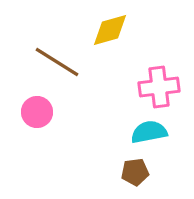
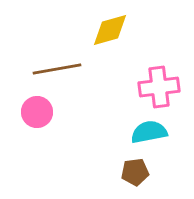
brown line: moved 7 px down; rotated 42 degrees counterclockwise
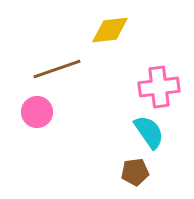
yellow diamond: rotated 9 degrees clockwise
brown line: rotated 9 degrees counterclockwise
cyan semicircle: rotated 66 degrees clockwise
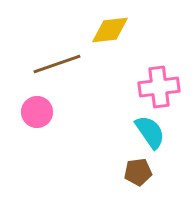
brown line: moved 5 px up
cyan semicircle: moved 1 px right
brown pentagon: moved 3 px right
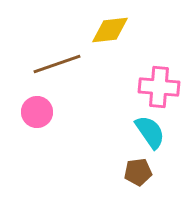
pink cross: rotated 12 degrees clockwise
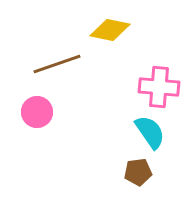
yellow diamond: rotated 18 degrees clockwise
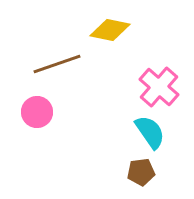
pink cross: rotated 36 degrees clockwise
brown pentagon: moved 3 px right
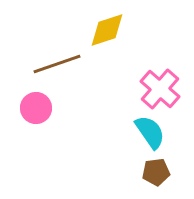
yellow diamond: moved 3 px left; rotated 30 degrees counterclockwise
pink cross: moved 1 px right, 2 px down
pink circle: moved 1 px left, 4 px up
brown pentagon: moved 15 px right
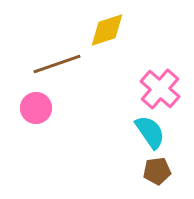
brown pentagon: moved 1 px right, 1 px up
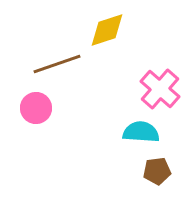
cyan semicircle: moved 9 px left; rotated 51 degrees counterclockwise
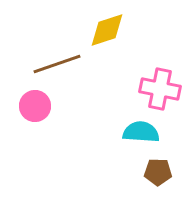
pink cross: rotated 30 degrees counterclockwise
pink circle: moved 1 px left, 2 px up
brown pentagon: moved 1 px right, 1 px down; rotated 8 degrees clockwise
